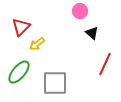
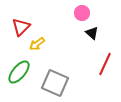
pink circle: moved 2 px right, 2 px down
gray square: rotated 24 degrees clockwise
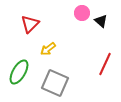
red triangle: moved 9 px right, 3 px up
black triangle: moved 9 px right, 12 px up
yellow arrow: moved 11 px right, 5 px down
green ellipse: rotated 10 degrees counterclockwise
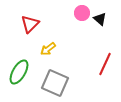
black triangle: moved 1 px left, 2 px up
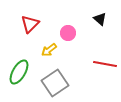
pink circle: moved 14 px left, 20 px down
yellow arrow: moved 1 px right, 1 px down
red line: rotated 75 degrees clockwise
gray square: rotated 32 degrees clockwise
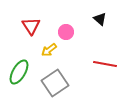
red triangle: moved 1 px right, 2 px down; rotated 18 degrees counterclockwise
pink circle: moved 2 px left, 1 px up
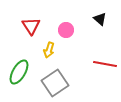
pink circle: moved 2 px up
yellow arrow: rotated 35 degrees counterclockwise
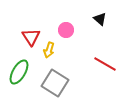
red triangle: moved 11 px down
red line: rotated 20 degrees clockwise
gray square: rotated 24 degrees counterclockwise
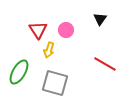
black triangle: rotated 24 degrees clockwise
red triangle: moved 7 px right, 7 px up
gray square: rotated 16 degrees counterclockwise
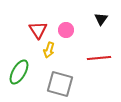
black triangle: moved 1 px right
red line: moved 6 px left, 6 px up; rotated 35 degrees counterclockwise
gray square: moved 5 px right, 1 px down
